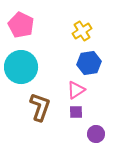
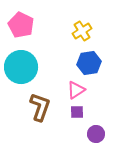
purple square: moved 1 px right
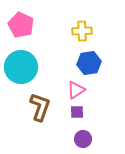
yellow cross: rotated 30 degrees clockwise
purple circle: moved 13 px left, 5 px down
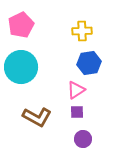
pink pentagon: rotated 20 degrees clockwise
brown L-shape: moved 3 px left, 10 px down; rotated 100 degrees clockwise
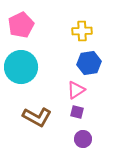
purple square: rotated 16 degrees clockwise
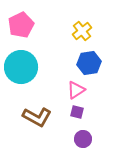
yellow cross: rotated 36 degrees counterclockwise
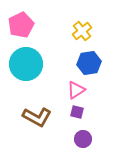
cyan circle: moved 5 px right, 3 px up
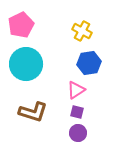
yellow cross: rotated 24 degrees counterclockwise
brown L-shape: moved 4 px left, 5 px up; rotated 12 degrees counterclockwise
purple circle: moved 5 px left, 6 px up
